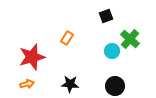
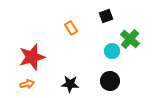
orange rectangle: moved 4 px right, 10 px up; rotated 64 degrees counterclockwise
black circle: moved 5 px left, 5 px up
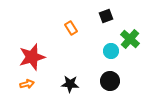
cyan circle: moved 1 px left
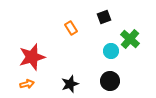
black square: moved 2 px left, 1 px down
black star: rotated 24 degrees counterclockwise
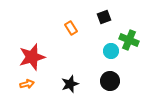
green cross: moved 1 px left, 1 px down; rotated 18 degrees counterclockwise
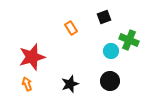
orange arrow: rotated 96 degrees counterclockwise
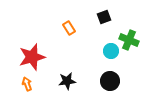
orange rectangle: moved 2 px left
black star: moved 3 px left, 3 px up; rotated 12 degrees clockwise
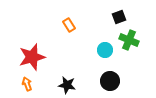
black square: moved 15 px right
orange rectangle: moved 3 px up
cyan circle: moved 6 px left, 1 px up
black star: moved 4 px down; rotated 18 degrees clockwise
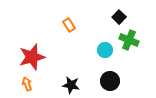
black square: rotated 24 degrees counterclockwise
black star: moved 4 px right
